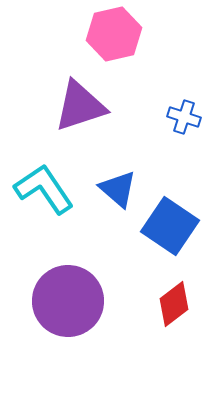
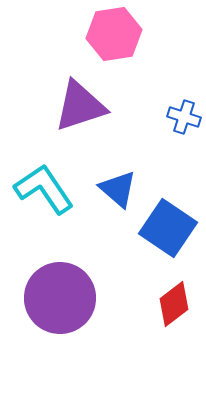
pink hexagon: rotated 4 degrees clockwise
blue square: moved 2 px left, 2 px down
purple circle: moved 8 px left, 3 px up
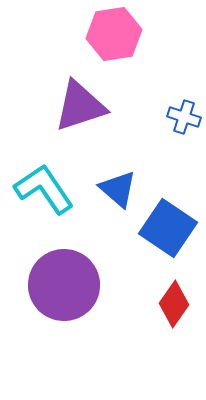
purple circle: moved 4 px right, 13 px up
red diamond: rotated 18 degrees counterclockwise
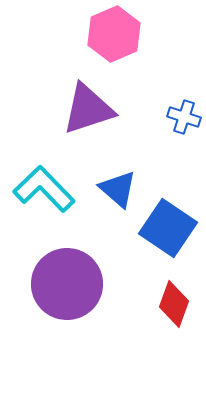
pink hexagon: rotated 14 degrees counterclockwise
purple triangle: moved 8 px right, 3 px down
cyan L-shape: rotated 10 degrees counterclockwise
purple circle: moved 3 px right, 1 px up
red diamond: rotated 15 degrees counterclockwise
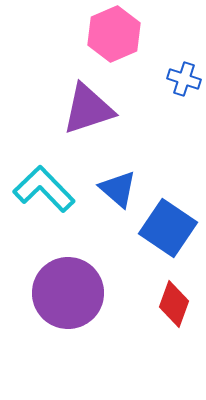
blue cross: moved 38 px up
purple circle: moved 1 px right, 9 px down
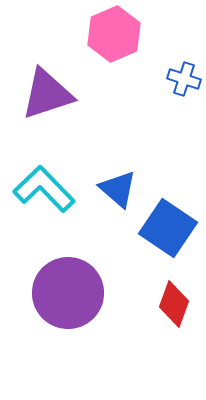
purple triangle: moved 41 px left, 15 px up
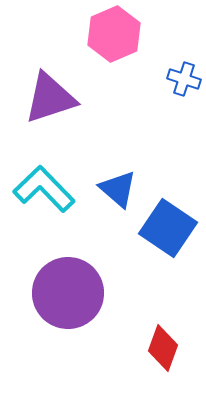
purple triangle: moved 3 px right, 4 px down
red diamond: moved 11 px left, 44 px down
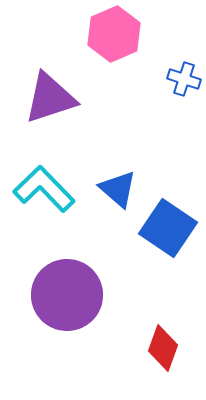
purple circle: moved 1 px left, 2 px down
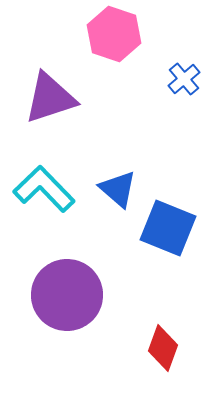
pink hexagon: rotated 18 degrees counterclockwise
blue cross: rotated 32 degrees clockwise
blue square: rotated 12 degrees counterclockwise
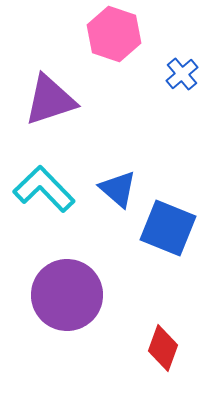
blue cross: moved 2 px left, 5 px up
purple triangle: moved 2 px down
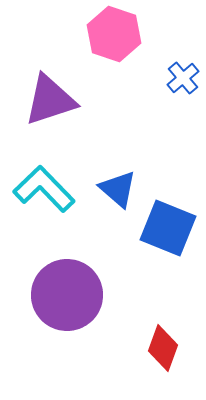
blue cross: moved 1 px right, 4 px down
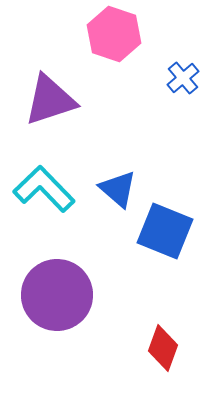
blue square: moved 3 px left, 3 px down
purple circle: moved 10 px left
